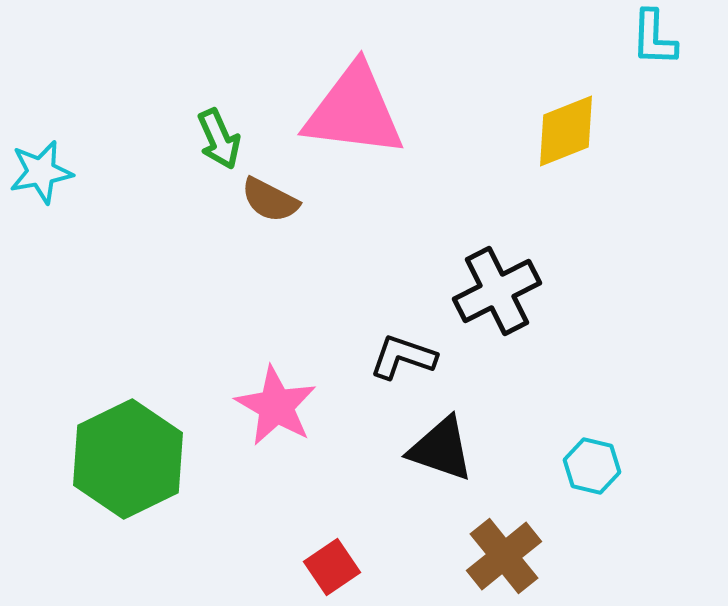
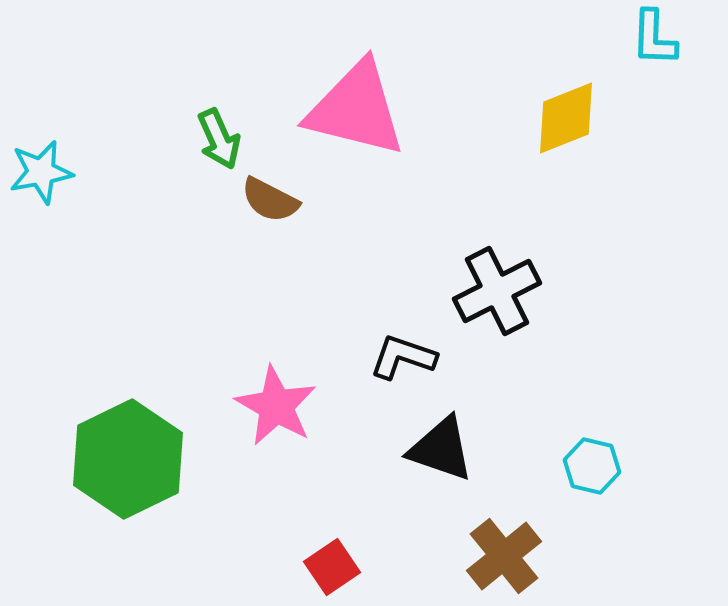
pink triangle: moved 2 px right, 2 px up; rotated 7 degrees clockwise
yellow diamond: moved 13 px up
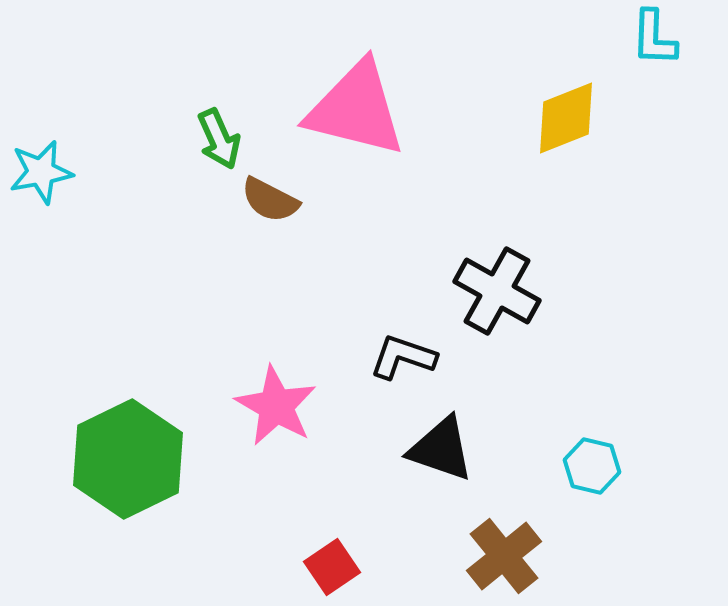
black cross: rotated 34 degrees counterclockwise
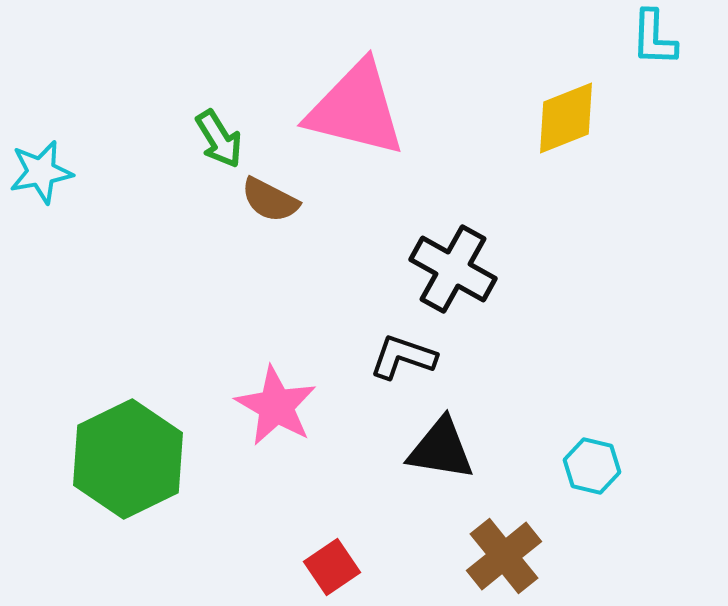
green arrow: rotated 8 degrees counterclockwise
black cross: moved 44 px left, 22 px up
black triangle: rotated 10 degrees counterclockwise
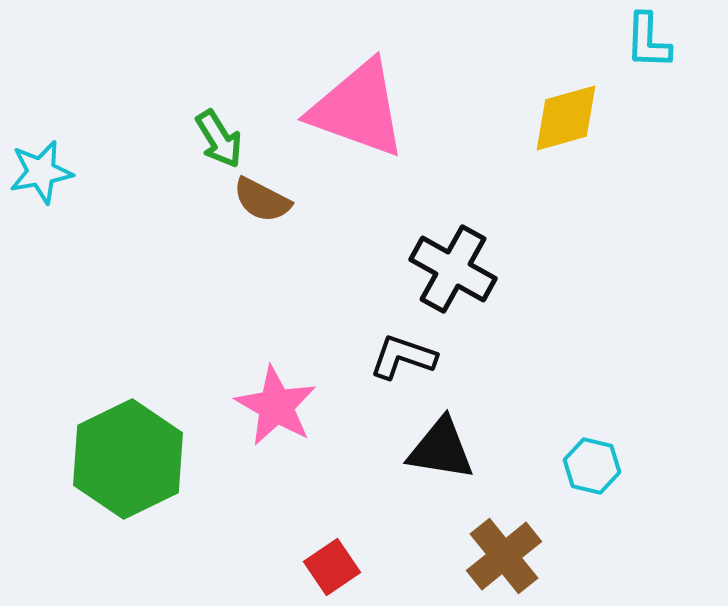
cyan L-shape: moved 6 px left, 3 px down
pink triangle: moved 2 px right; rotated 6 degrees clockwise
yellow diamond: rotated 6 degrees clockwise
brown semicircle: moved 8 px left
